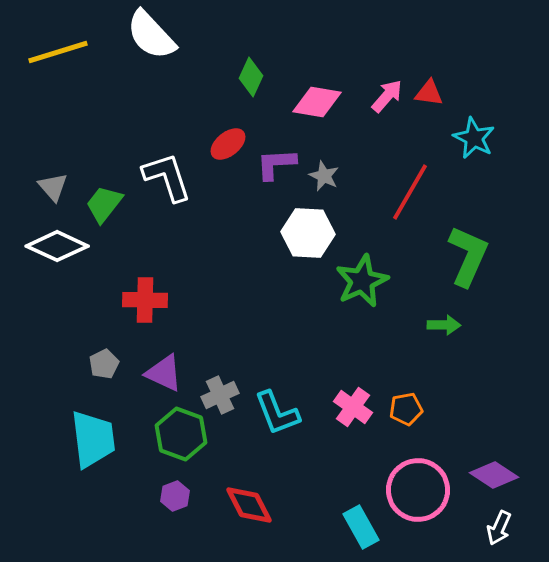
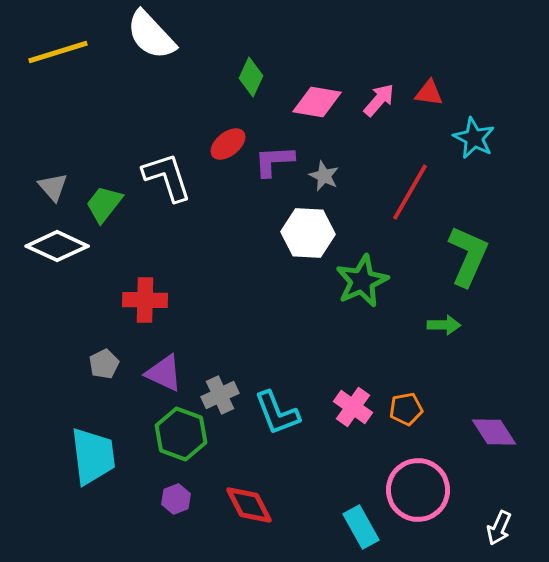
pink arrow: moved 8 px left, 4 px down
purple L-shape: moved 2 px left, 3 px up
cyan trapezoid: moved 17 px down
purple diamond: moved 43 px up; rotated 24 degrees clockwise
purple hexagon: moved 1 px right, 3 px down
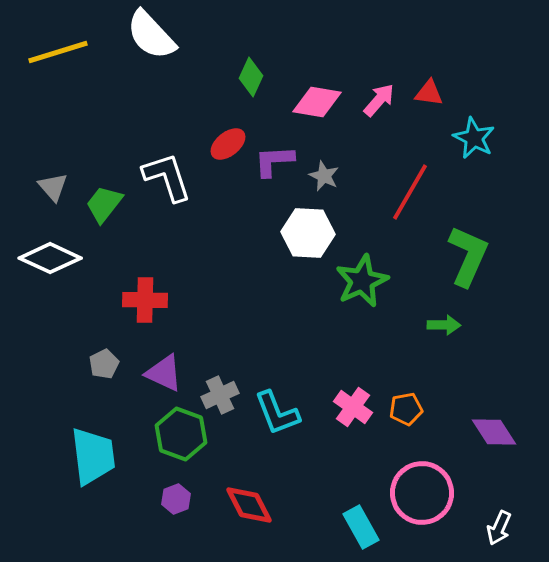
white diamond: moved 7 px left, 12 px down
pink circle: moved 4 px right, 3 px down
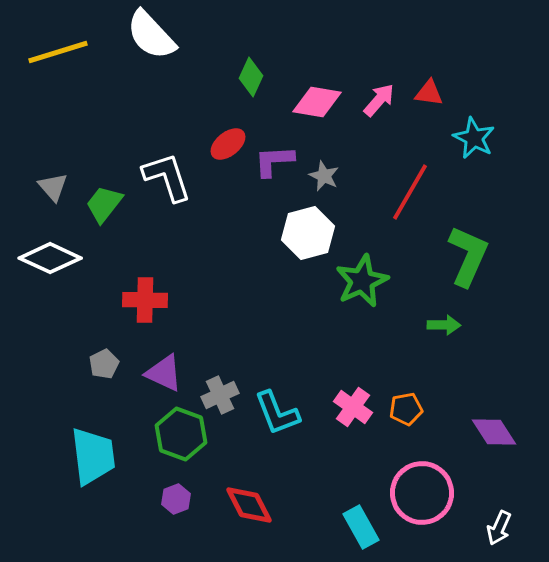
white hexagon: rotated 18 degrees counterclockwise
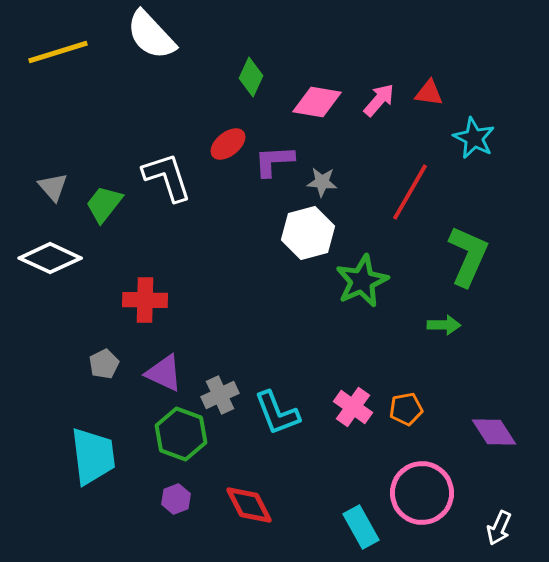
gray star: moved 2 px left, 6 px down; rotated 20 degrees counterclockwise
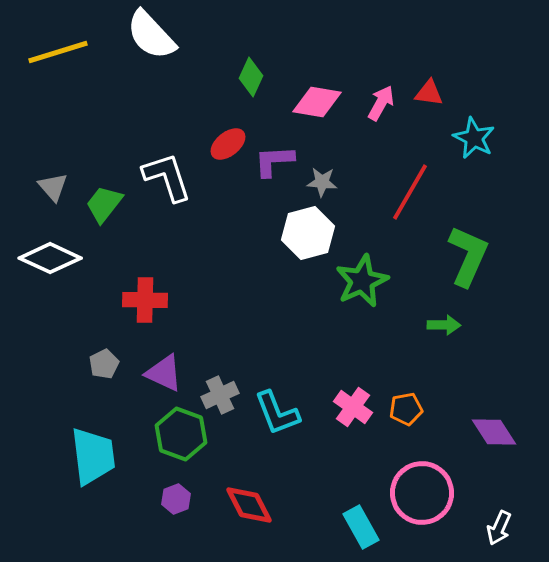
pink arrow: moved 2 px right, 3 px down; rotated 12 degrees counterclockwise
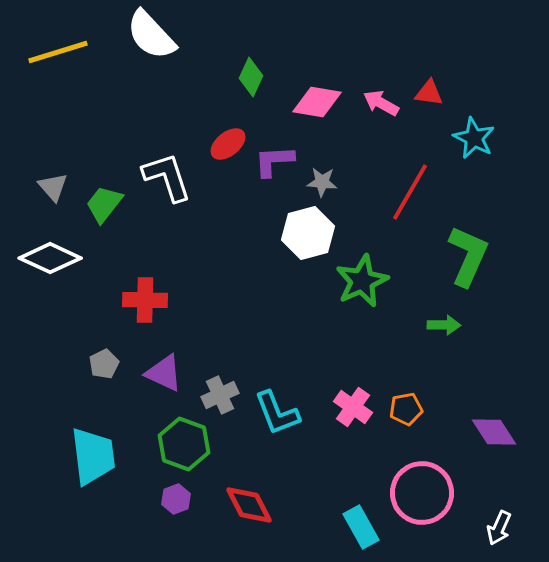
pink arrow: rotated 90 degrees counterclockwise
green hexagon: moved 3 px right, 10 px down
